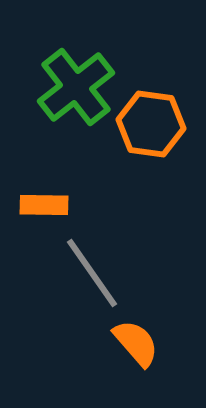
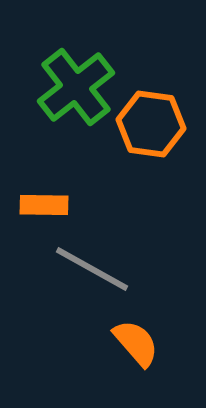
gray line: moved 4 px up; rotated 26 degrees counterclockwise
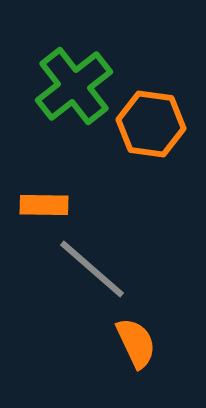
green cross: moved 2 px left, 1 px up
gray line: rotated 12 degrees clockwise
orange semicircle: rotated 16 degrees clockwise
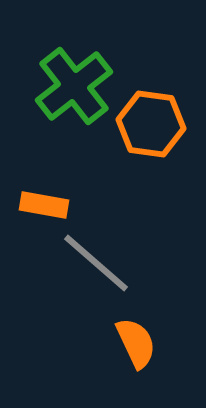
orange rectangle: rotated 9 degrees clockwise
gray line: moved 4 px right, 6 px up
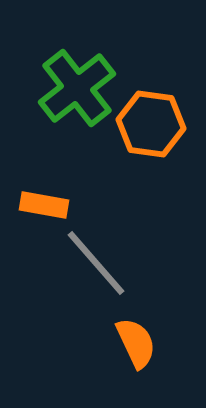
green cross: moved 3 px right, 2 px down
gray line: rotated 8 degrees clockwise
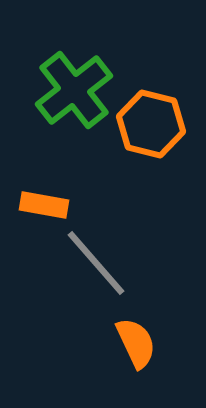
green cross: moved 3 px left, 2 px down
orange hexagon: rotated 6 degrees clockwise
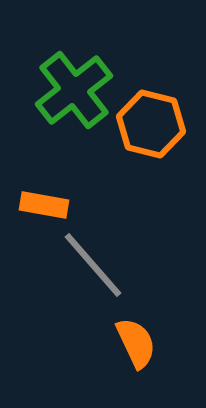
gray line: moved 3 px left, 2 px down
